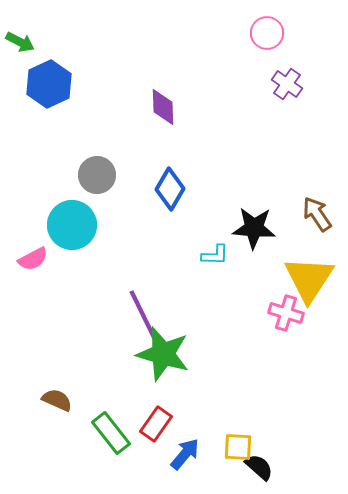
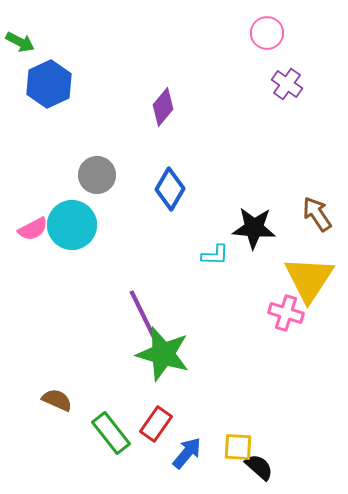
purple diamond: rotated 42 degrees clockwise
pink semicircle: moved 30 px up
blue arrow: moved 2 px right, 1 px up
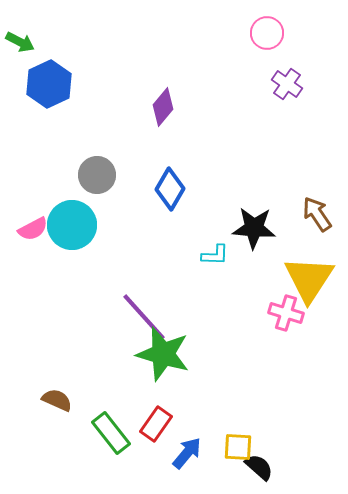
purple line: rotated 16 degrees counterclockwise
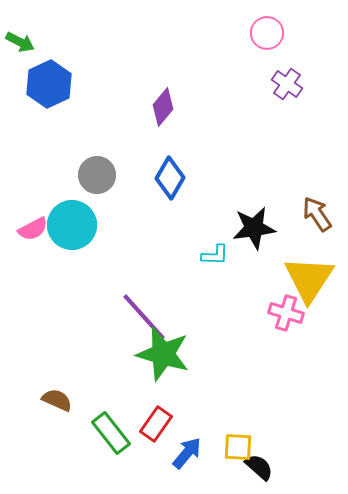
blue diamond: moved 11 px up
black star: rotated 12 degrees counterclockwise
